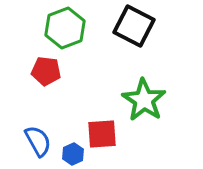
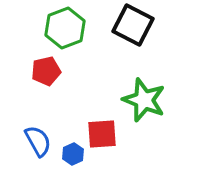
black square: moved 1 px left, 1 px up
red pentagon: rotated 20 degrees counterclockwise
green star: rotated 12 degrees counterclockwise
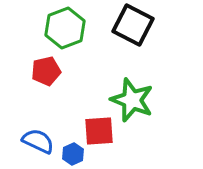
green star: moved 12 px left
red square: moved 3 px left, 3 px up
blue semicircle: rotated 36 degrees counterclockwise
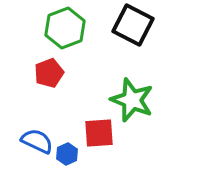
red pentagon: moved 3 px right, 2 px down; rotated 8 degrees counterclockwise
red square: moved 2 px down
blue semicircle: moved 1 px left
blue hexagon: moved 6 px left
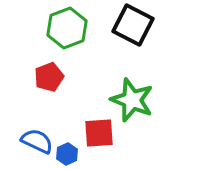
green hexagon: moved 2 px right
red pentagon: moved 4 px down
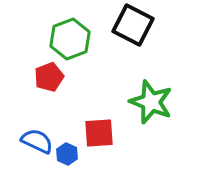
green hexagon: moved 3 px right, 11 px down
green star: moved 19 px right, 2 px down
blue hexagon: rotated 10 degrees counterclockwise
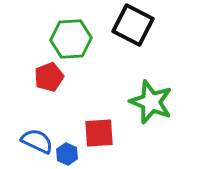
green hexagon: moved 1 px right; rotated 18 degrees clockwise
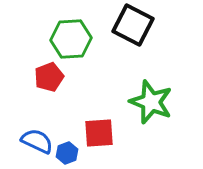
blue hexagon: moved 1 px up; rotated 15 degrees clockwise
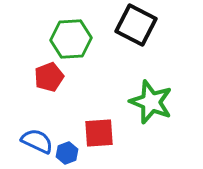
black square: moved 3 px right
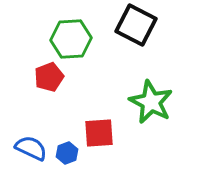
green star: rotated 6 degrees clockwise
blue semicircle: moved 6 px left, 7 px down
